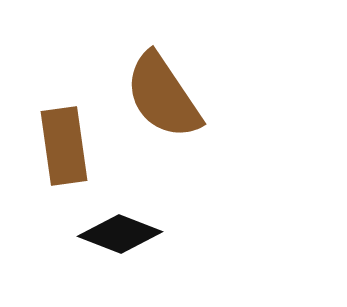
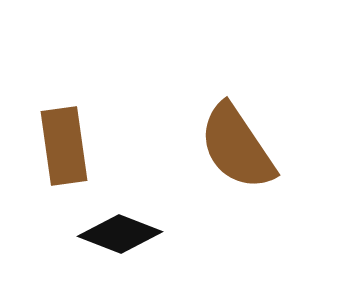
brown semicircle: moved 74 px right, 51 px down
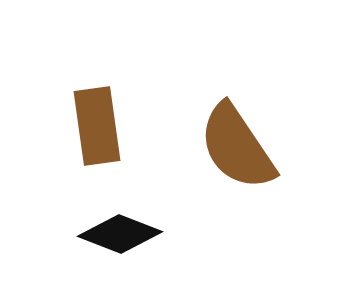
brown rectangle: moved 33 px right, 20 px up
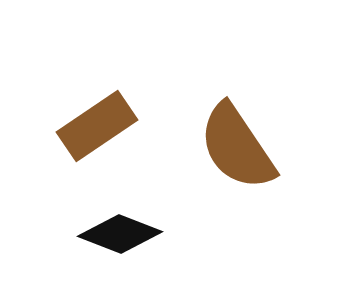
brown rectangle: rotated 64 degrees clockwise
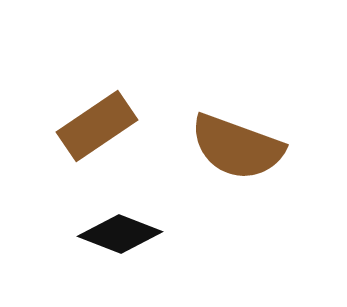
brown semicircle: rotated 36 degrees counterclockwise
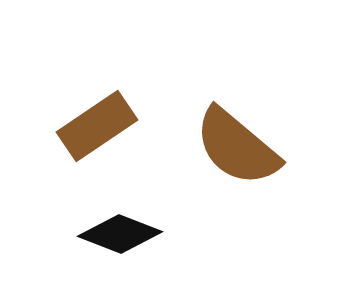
brown semicircle: rotated 20 degrees clockwise
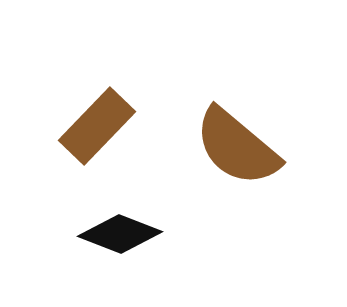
brown rectangle: rotated 12 degrees counterclockwise
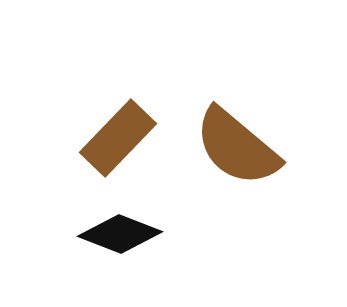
brown rectangle: moved 21 px right, 12 px down
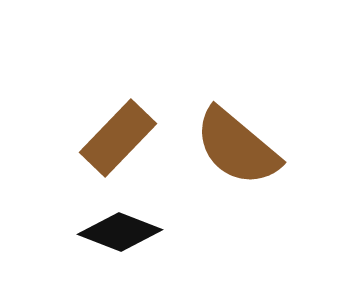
black diamond: moved 2 px up
